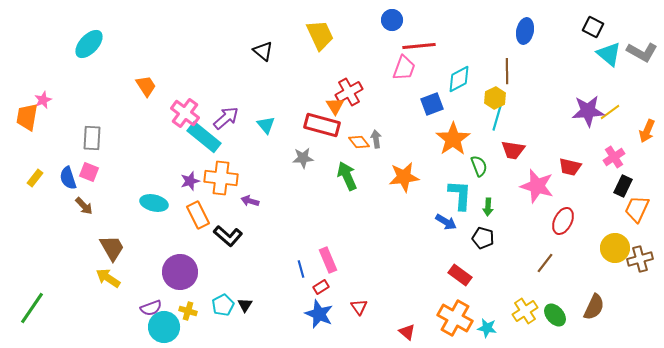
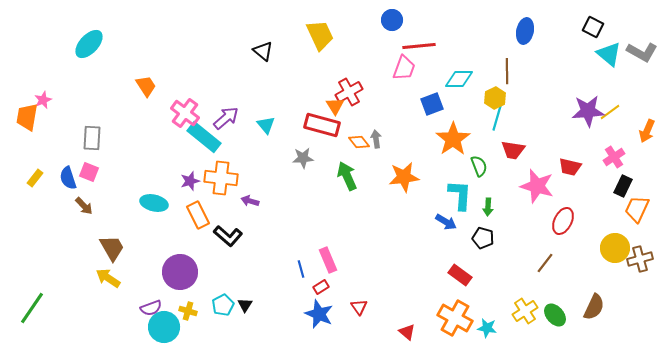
cyan diamond at (459, 79): rotated 28 degrees clockwise
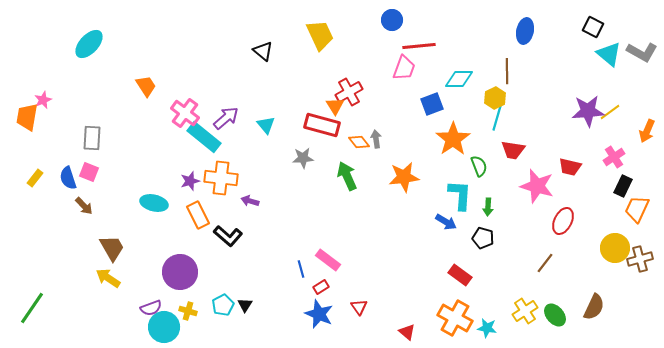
pink rectangle at (328, 260): rotated 30 degrees counterclockwise
